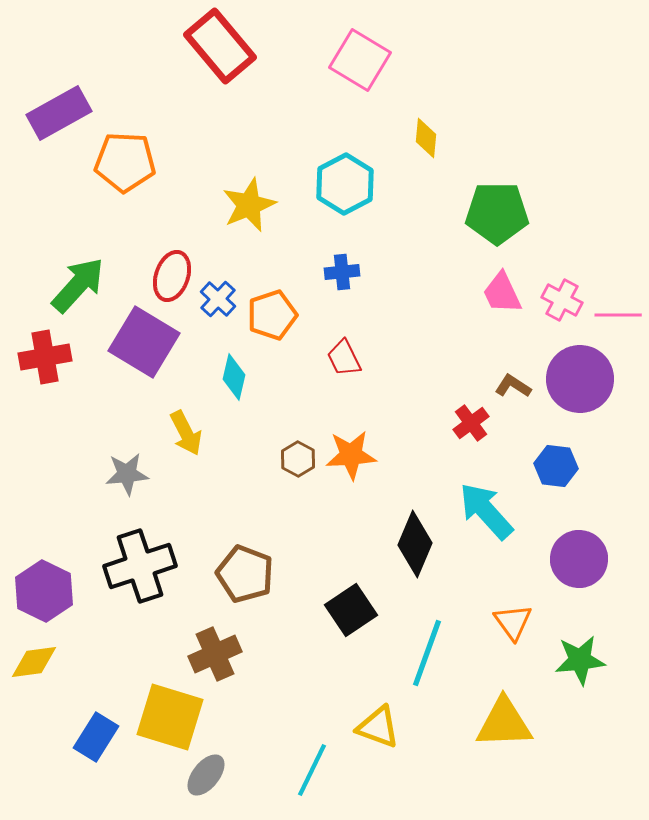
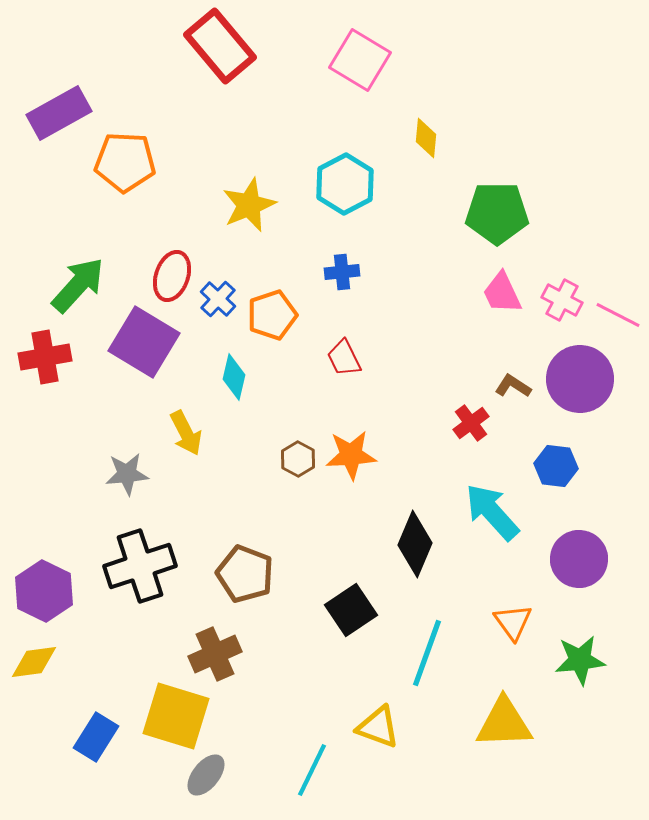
pink line at (618, 315): rotated 27 degrees clockwise
cyan arrow at (486, 511): moved 6 px right, 1 px down
yellow square at (170, 717): moved 6 px right, 1 px up
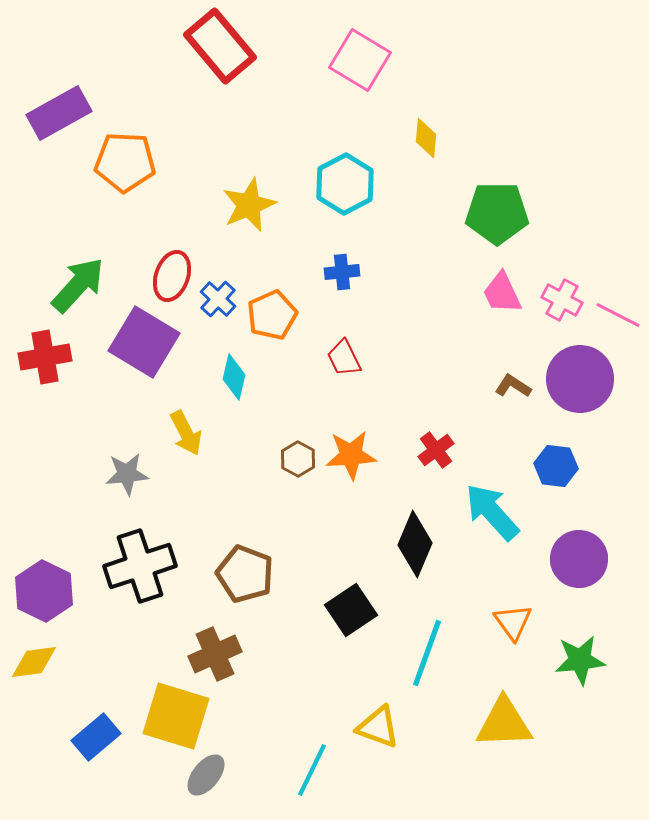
orange pentagon at (272, 315): rotated 6 degrees counterclockwise
red cross at (471, 423): moved 35 px left, 27 px down
blue rectangle at (96, 737): rotated 18 degrees clockwise
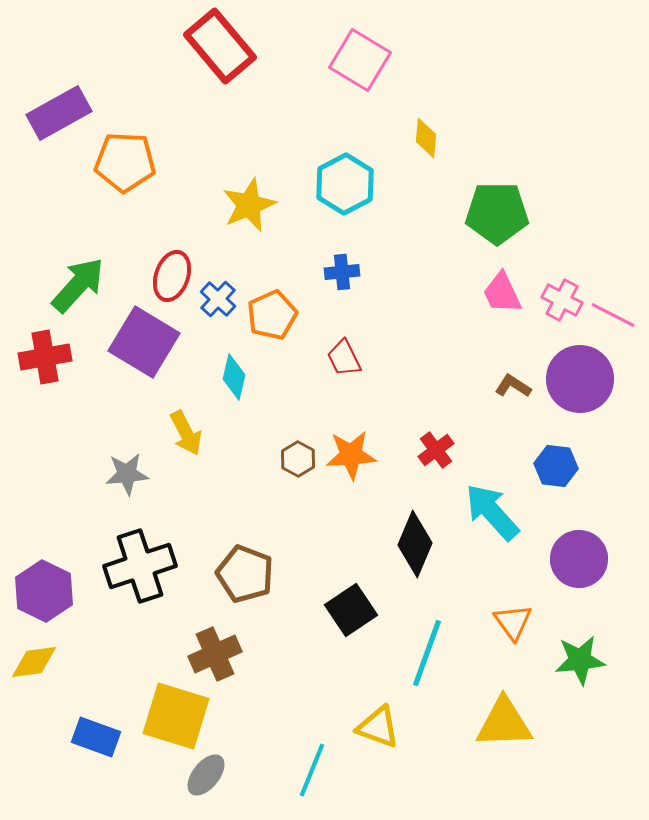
pink line at (618, 315): moved 5 px left
blue rectangle at (96, 737): rotated 60 degrees clockwise
cyan line at (312, 770): rotated 4 degrees counterclockwise
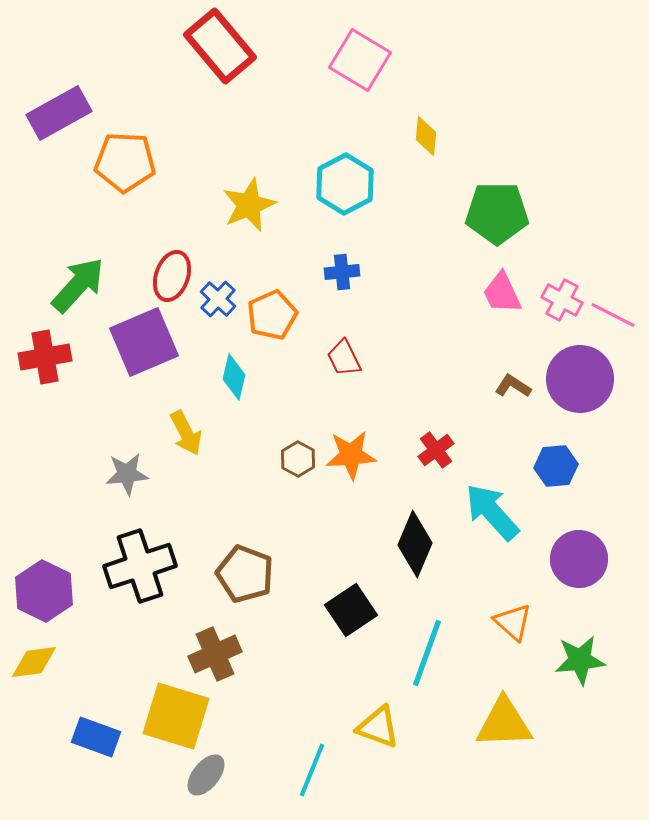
yellow diamond at (426, 138): moved 2 px up
purple square at (144, 342): rotated 36 degrees clockwise
blue hexagon at (556, 466): rotated 12 degrees counterclockwise
orange triangle at (513, 622): rotated 12 degrees counterclockwise
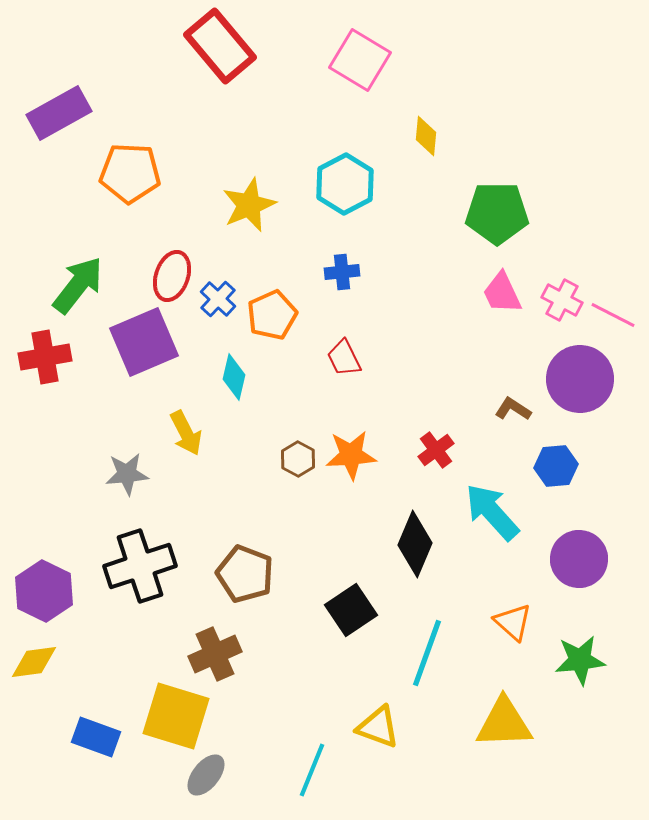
orange pentagon at (125, 162): moved 5 px right, 11 px down
green arrow at (78, 285): rotated 4 degrees counterclockwise
brown L-shape at (513, 386): moved 23 px down
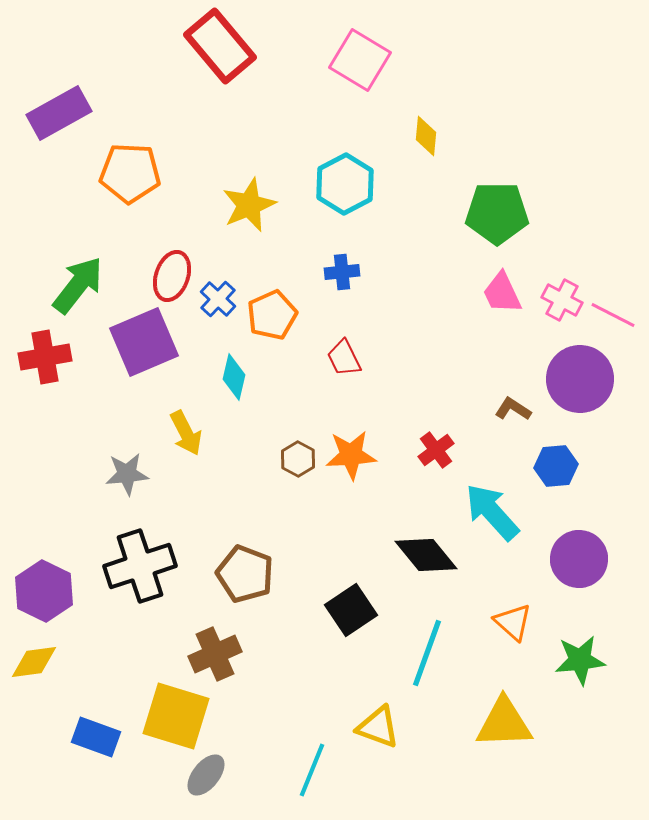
black diamond at (415, 544): moved 11 px right, 11 px down; rotated 62 degrees counterclockwise
